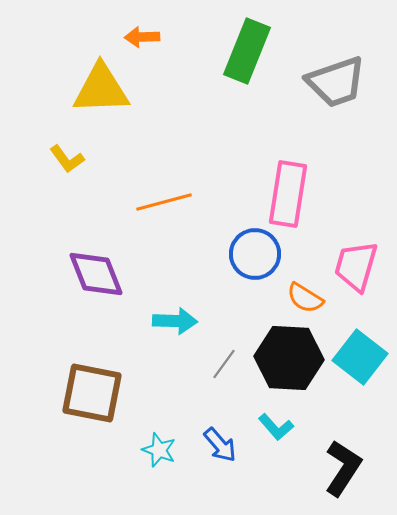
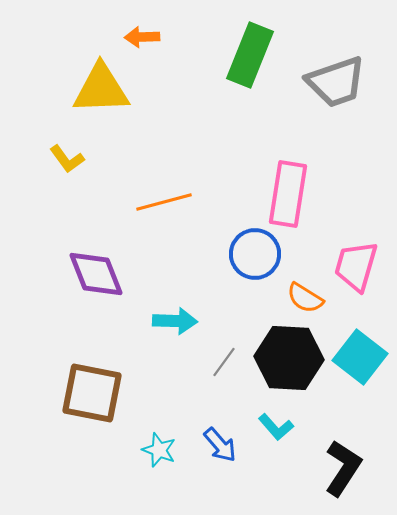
green rectangle: moved 3 px right, 4 px down
gray line: moved 2 px up
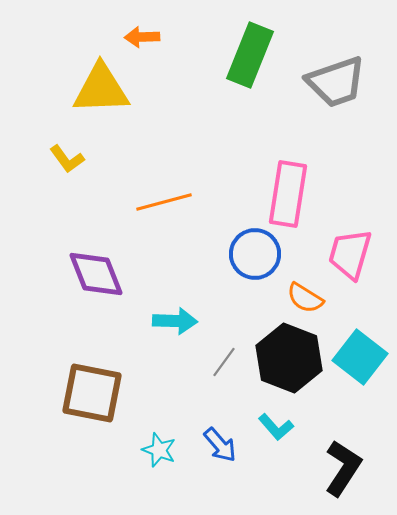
pink trapezoid: moved 6 px left, 12 px up
black hexagon: rotated 18 degrees clockwise
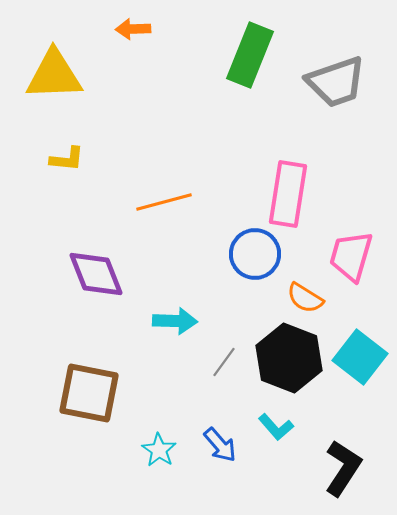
orange arrow: moved 9 px left, 8 px up
yellow triangle: moved 47 px left, 14 px up
yellow L-shape: rotated 48 degrees counterclockwise
pink trapezoid: moved 1 px right, 2 px down
brown square: moved 3 px left
cyan star: rotated 12 degrees clockwise
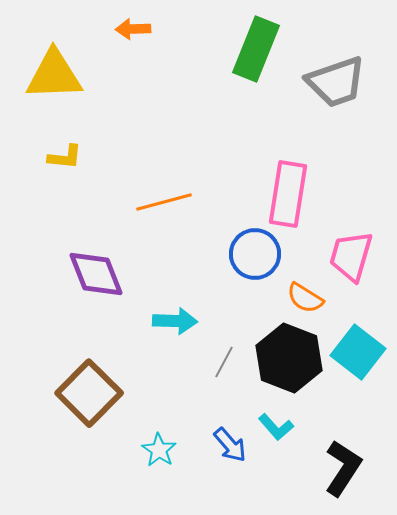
green rectangle: moved 6 px right, 6 px up
yellow L-shape: moved 2 px left, 2 px up
cyan square: moved 2 px left, 5 px up
gray line: rotated 8 degrees counterclockwise
brown square: rotated 34 degrees clockwise
blue arrow: moved 10 px right
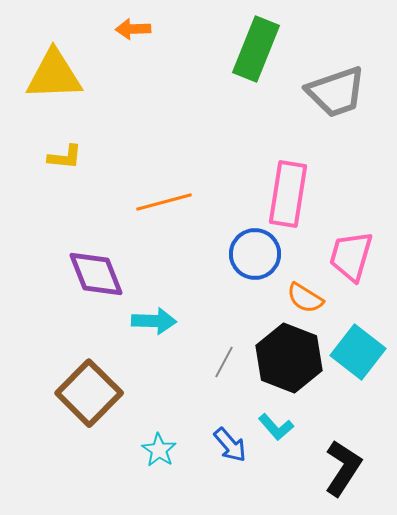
gray trapezoid: moved 10 px down
cyan arrow: moved 21 px left
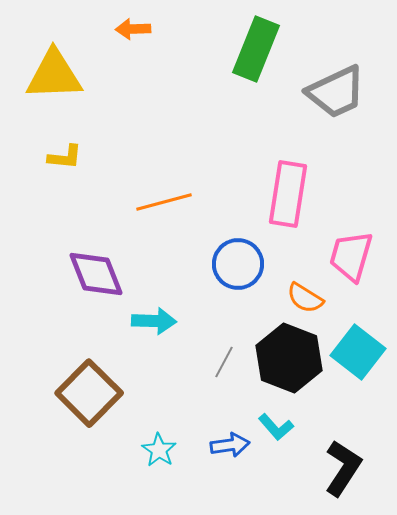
gray trapezoid: rotated 6 degrees counterclockwise
blue circle: moved 17 px left, 10 px down
blue arrow: rotated 57 degrees counterclockwise
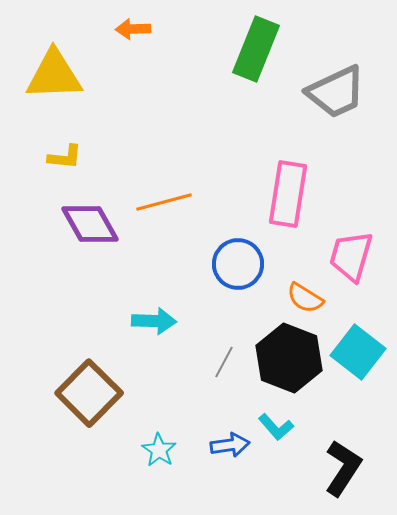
purple diamond: moved 6 px left, 50 px up; rotated 8 degrees counterclockwise
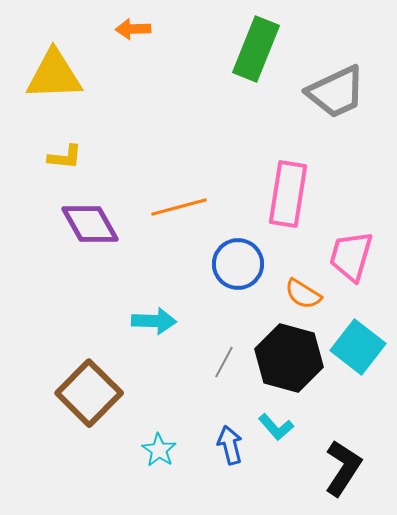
orange line: moved 15 px right, 5 px down
orange semicircle: moved 2 px left, 4 px up
cyan square: moved 5 px up
black hexagon: rotated 6 degrees counterclockwise
blue arrow: rotated 96 degrees counterclockwise
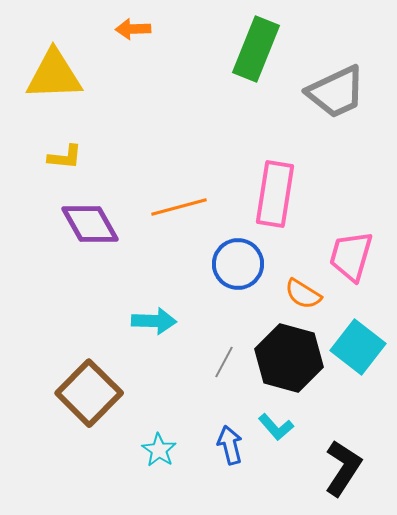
pink rectangle: moved 13 px left
